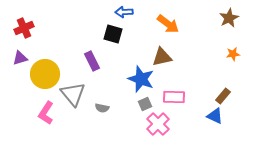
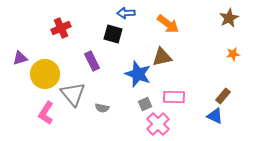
blue arrow: moved 2 px right, 1 px down
red cross: moved 37 px right
blue star: moved 3 px left, 5 px up
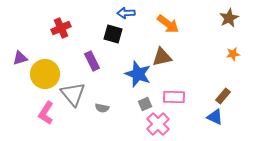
blue triangle: moved 1 px down
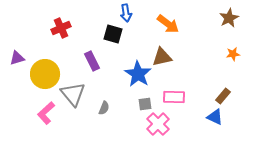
blue arrow: rotated 96 degrees counterclockwise
purple triangle: moved 3 px left
blue star: rotated 12 degrees clockwise
gray square: rotated 16 degrees clockwise
gray semicircle: moved 2 px right; rotated 80 degrees counterclockwise
pink L-shape: rotated 15 degrees clockwise
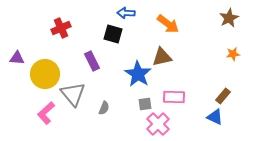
blue arrow: rotated 102 degrees clockwise
purple triangle: rotated 21 degrees clockwise
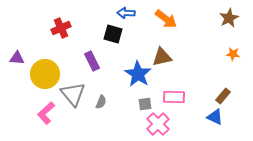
orange arrow: moved 2 px left, 5 px up
orange star: rotated 16 degrees clockwise
gray semicircle: moved 3 px left, 6 px up
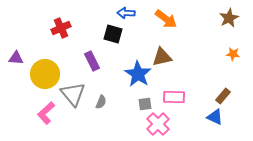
purple triangle: moved 1 px left
